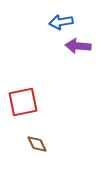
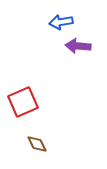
red square: rotated 12 degrees counterclockwise
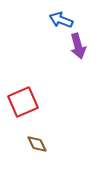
blue arrow: moved 2 px up; rotated 30 degrees clockwise
purple arrow: rotated 110 degrees counterclockwise
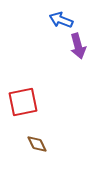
red square: rotated 12 degrees clockwise
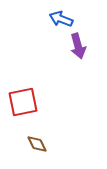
blue arrow: moved 1 px up
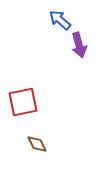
blue arrow: moved 1 px left, 1 px down; rotated 20 degrees clockwise
purple arrow: moved 1 px right, 1 px up
